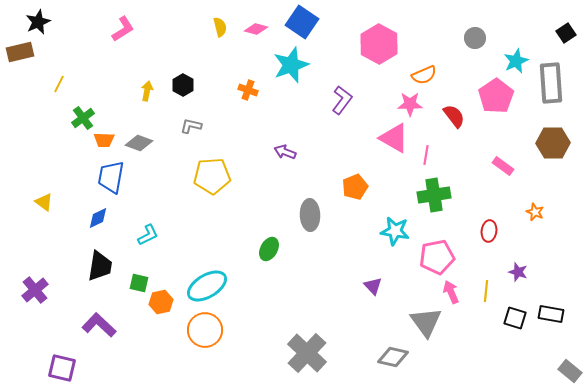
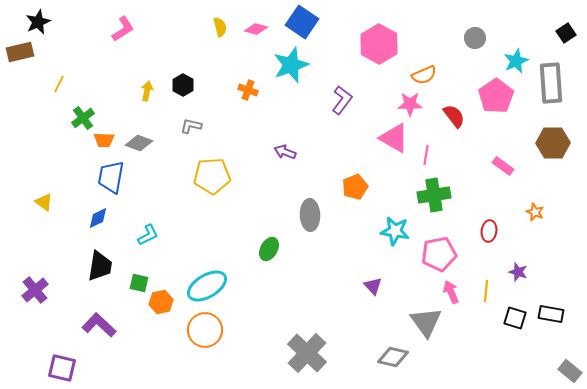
pink pentagon at (437, 257): moved 2 px right, 3 px up
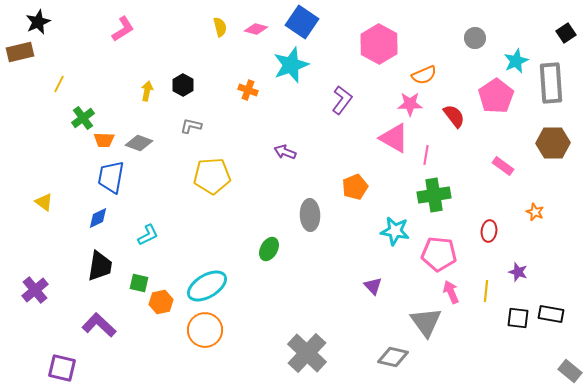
pink pentagon at (439, 254): rotated 16 degrees clockwise
black square at (515, 318): moved 3 px right; rotated 10 degrees counterclockwise
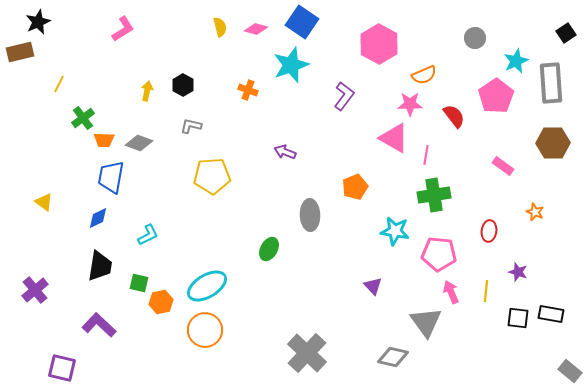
purple L-shape at (342, 100): moved 2 px right, 4 px up
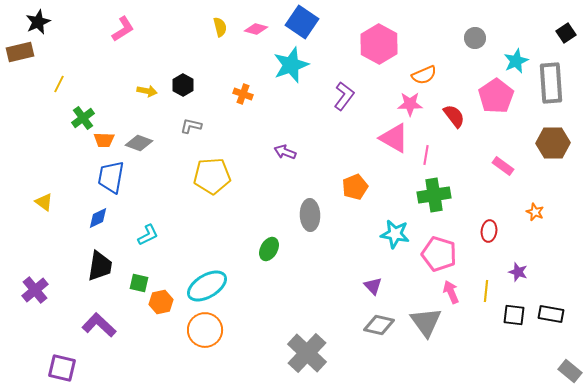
orange cross at (248, 90): moved 5 px left, 4 px down
yellow arrow at (147, 91): rotated 90 degrees clockwise
cyan star at (395, 231): moved 3 px down
pink pentagon at (439, 254): rotated 12 degrees clockwise
black square at (518, 318): moved 4 px left, 3 px up
gray diamond at (393, 357): moved 14 px left, 32 px up
